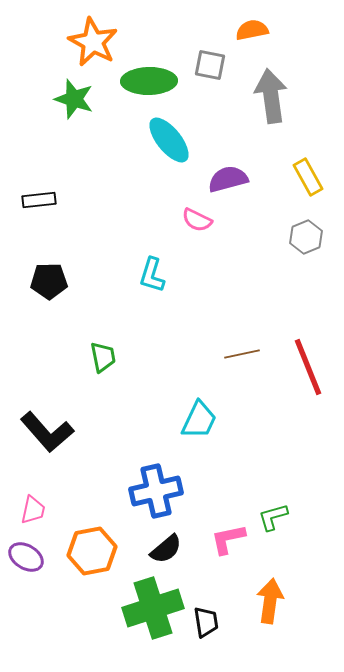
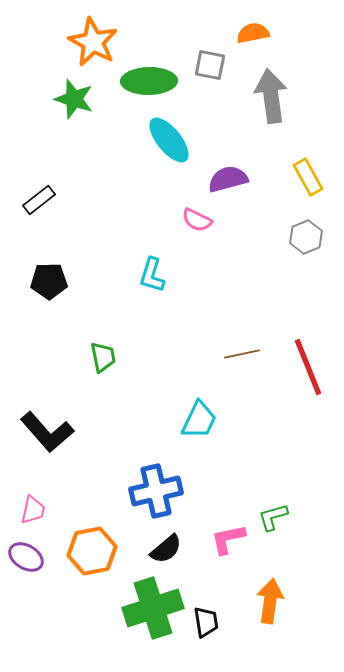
orange semicircle: moved 1 px right, 3 px down
black rectangle: rotated 32 degrees counterclockwise
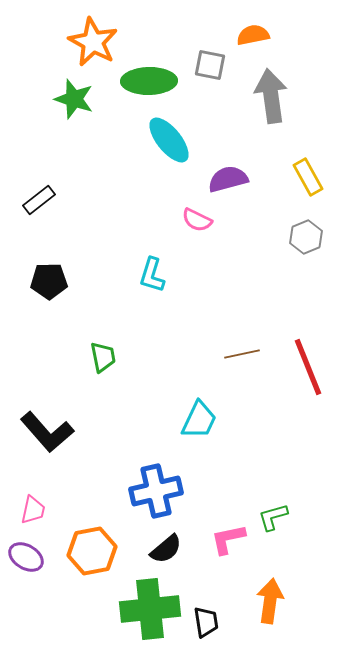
orange semicircle: moved 2 px down
green cross: moved 3 px left, 1 px down; rotated 12 degrees clockwise
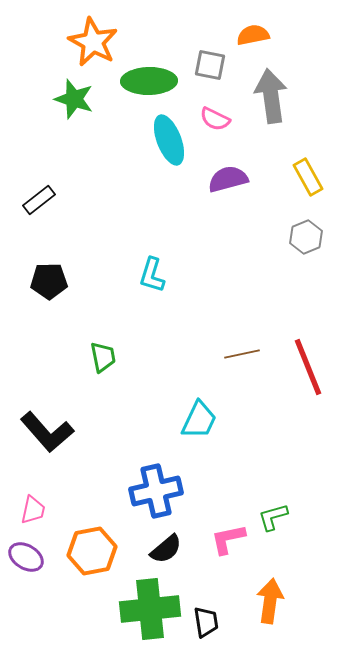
cyan ellipse: rotated 18 degrees clockwise
pink semicircle: moved 18 px right, 101 px up
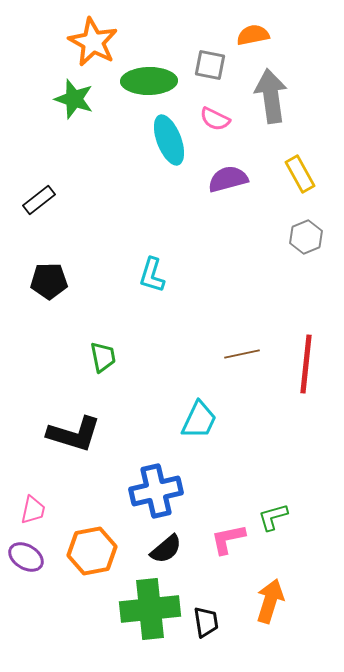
yellow rectangle: moved 8 px left, 3 px up
red line: moved 2 px left, 3 px up; rotated 28 degrees clockwise
black L-shape: moved 27 px right, 2 px down; rotated 32 degrees counterclockwise
orange arrow: rotated 9 degrees clockwise
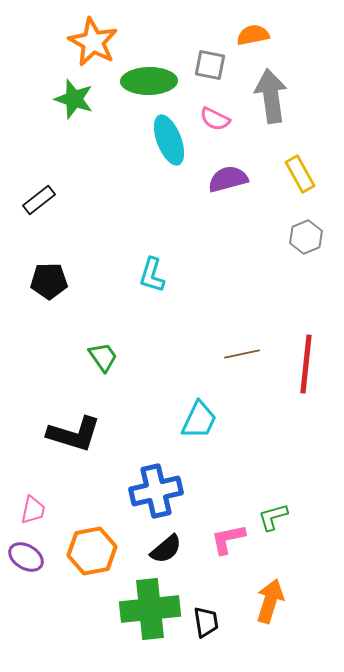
green trapezoid: rotated 24 degrees counterclockwise
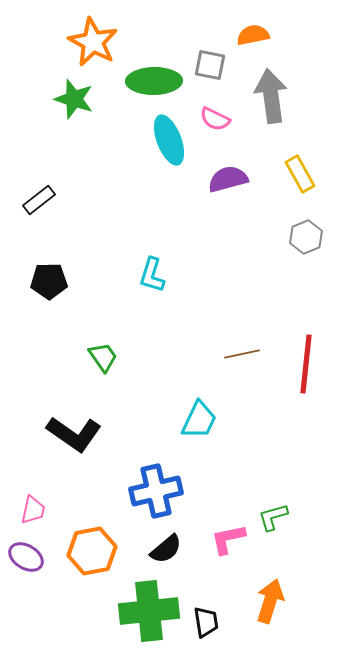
green ellipse: moved 5 px right
black L-shape: rotated 18 degrees clockwise
green cross: moved 1 px left, 2 px down
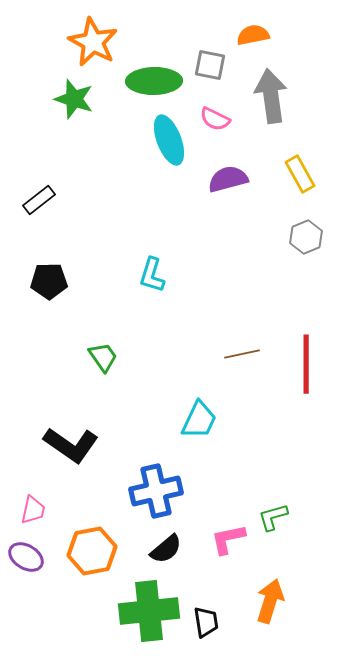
red line: rotated 6 degrees counterclockwise
black L-shape: moved 3 px left, 11 px down
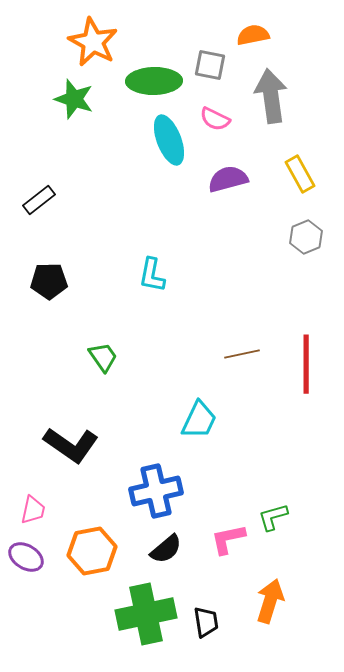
cyan L-shape: rotated 6 degrees counterclockwise
green cross: moved 3 px left, 3 px down; rotated 6 degrees counterclockwise
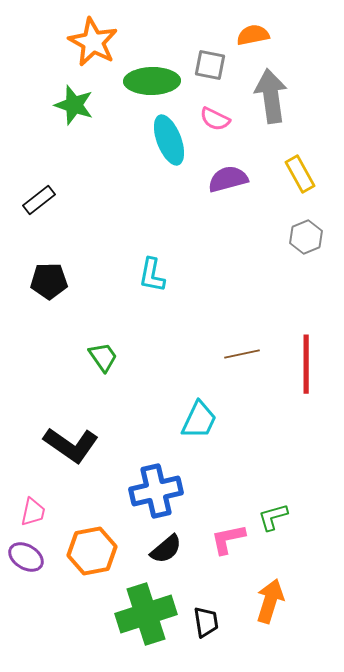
green ellipse: moved 2 px left
green star: moved 6 px down
pink trapezoid: moved 2 px down
green cross: rotated 6 degrees counterclockwise
